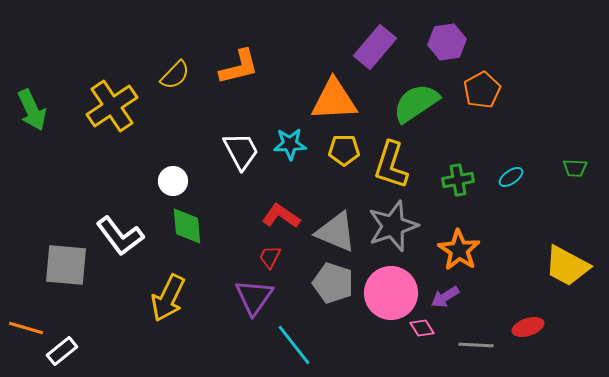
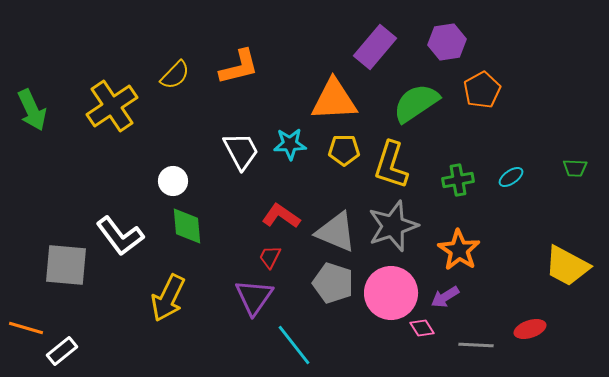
red ellipse: moved 2 px right, 2 px down
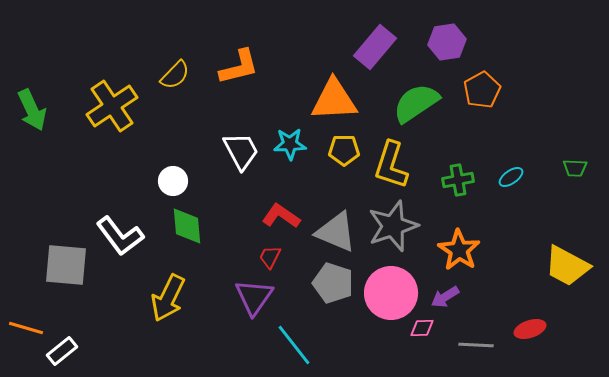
pink diamond: rotated 60 degrees counterclockwise
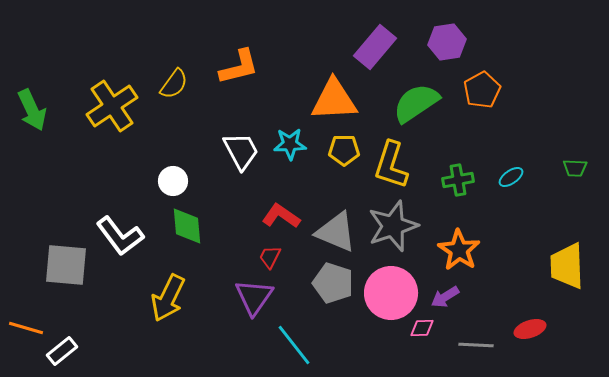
yellow semicircle: moved 1 px left, 9 px down; rotated 8 degrees counterclockwise
yellow trapezoid: rotated 60 degrees clockwise
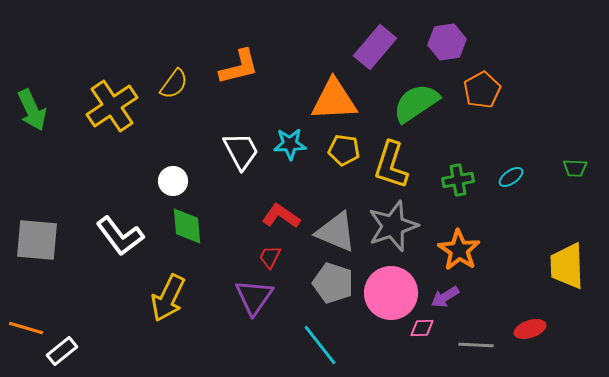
yellow pentagon: rotated 8 degrees clockwise
gray square: moved 29 px left, 25 px up
cyan line: moved 26 px right
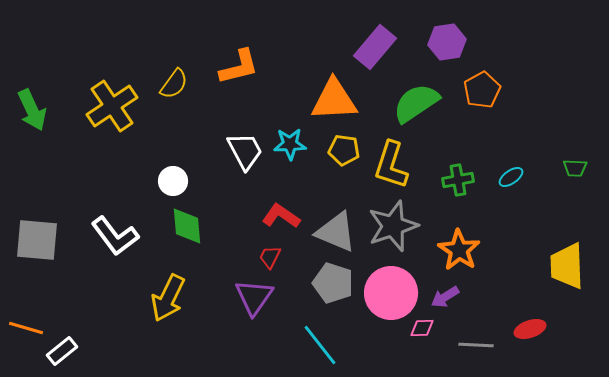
white trapezoid: moved 4 px right
white L-shape: moved 5 px left
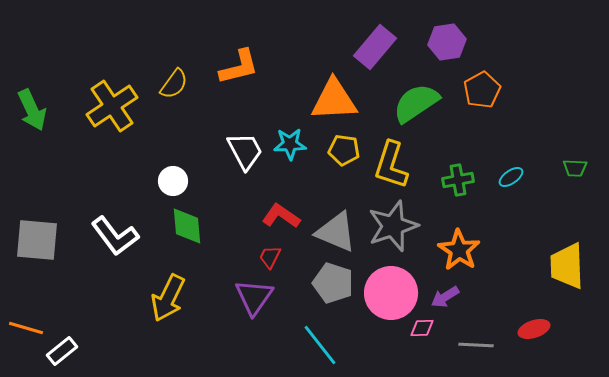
red ellipse: moved 4 px right
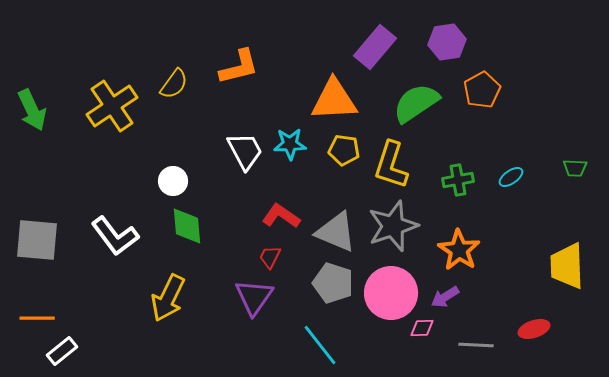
orange line: moved 11 px right, 10 px up; rotated 16 degrees counterclockwise
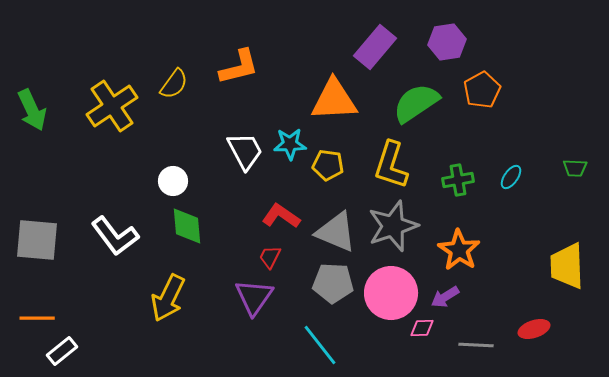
yellow pentagon: moved 16 px left, 15 px down
cyan ellipse: rotated 20 degrees counterclockwise
gray pentagon: rotated 15 degrees counterclockwise
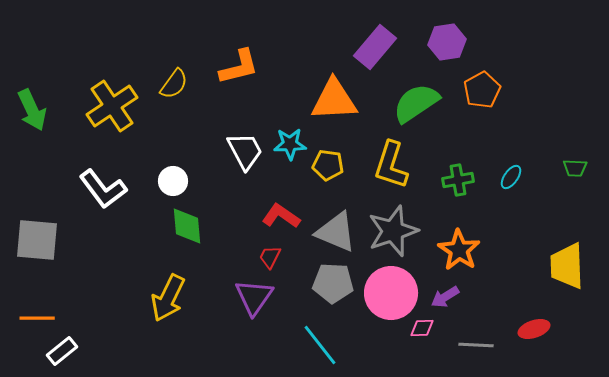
gray star: moved 5 px down
white L-shape: moved 12 px left, 47 px up
